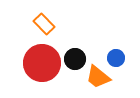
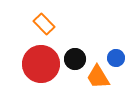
red circle: moved 1 px left, 1 px down
orange trapezoid: rotated 20 degrees clockwise
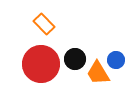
blue circle: moved 2 px down
orange trapezoid: moved 4 px up
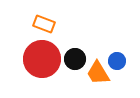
orange rectangle: rotated 25 degrees counterclockwise
blue circle: moved 1 px right, 1 px down
red circle: moved 1 px right, 5 px up
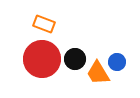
blue circle: moved 1 px down
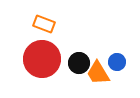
black circle: moved 4 px right, 4 px down
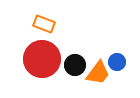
black circle: moved 4 px left, 2 px down
orange trapezoid: rotated 112 degrees counterclockwise
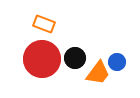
black circle: moved 7 px up
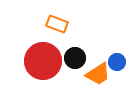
orange rectangle: moved 13 px right
red circle: moved 1 px right, 2 px down
orange trapezoid: moved 1 px down; rotated 20 degrees clockwise
